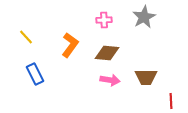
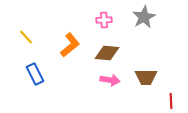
orange L-shape: rotated 15 degrees clockwise
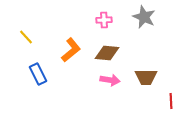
gray star: rotated 20 degrees counterclockwise
orange L-shape: moved 1 px right, 5 px down
blue rectangle: moved 3 px right
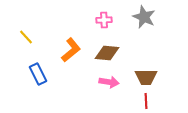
pink arrow: moved 1 px left, 2 px down
red line: moved 25 px left
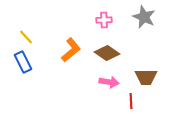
brown diamond: rotated 30 degrees clockwise
blue rectangle: moved 15 px left, 12 px up
red line: moved 15 px left
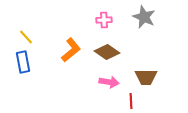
brown diamond: moved 1 px up
blue rectangle: rotated 15 degrees clockwise
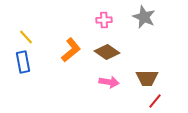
brown trapezoid: moved 1 px right, 1 px down
red line: moved 24 px right; rotated 42 degrees clockwise
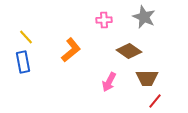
brown diamond: moved 22 px right, 1 px up
pink arrow: rotated 108 degrees clockwise
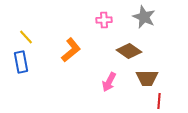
blue rectangle: moved 2 px left
red line: moved 4 px right; rotated 35 degrees counterclockwise
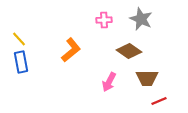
gray star: moved 3 px left, 2 px down
yellow line: moved 7 px left, 2 px down
red line: rotated 63 degrees clockwise
